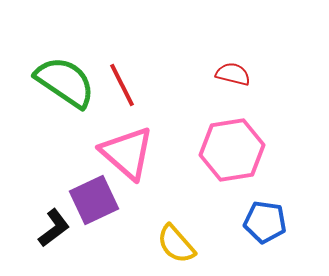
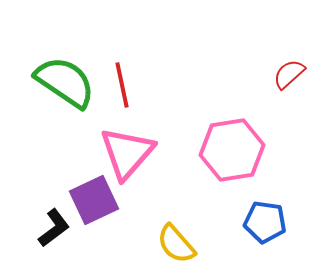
red semicircle: moved 56 px right; rotated 56 degrees counterclockwise
red line: rotated 15 degrees clockwise
pink triangle: rotated 30 degrees clockwise
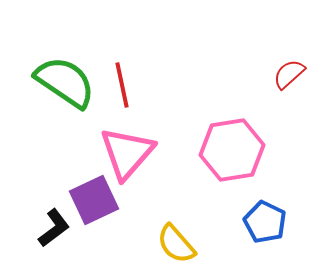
blue pentagon: rotated 18 degrees clockwise
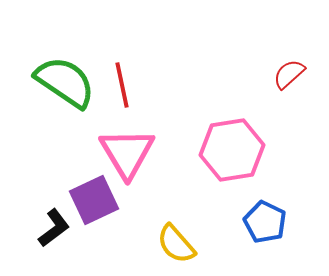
pink triangle: rotated 12 degrees counterclockwise
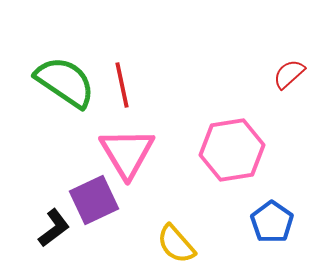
blue pentagon: moved 7 px right; rotated 9 degrees clockwise
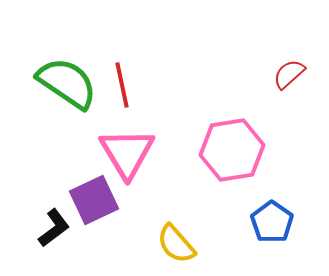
green semicircle: moved 2 px right, 1 px down
